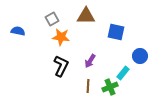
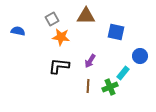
black L-shape: moved 2 px left; rotated 110 degrees counterclockwise
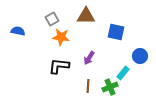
purple arrow: moved 1 px left, 3 px up
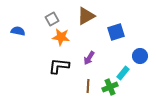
brown triangle: rotated 30 degrees counterclockwise
blue square: rotated 30 degrees counterclockwise
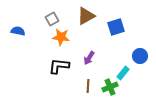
blue square: moved 5 px up
